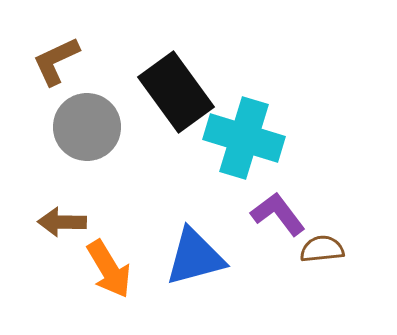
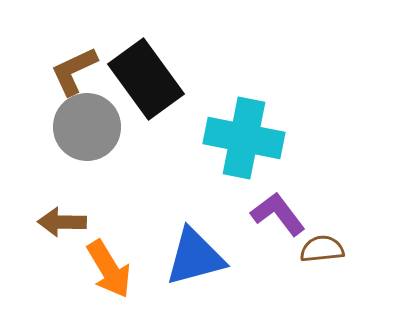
brown L-shape: moved 18 px right, 10 px down
black rectangle: moved 30 px left, 13 px up
cyan cross: rotated 6 degrees counterclockwise
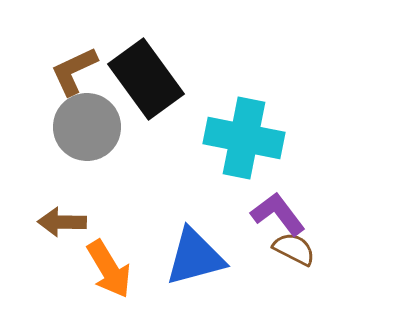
brown semicircle: moved 28 px left; rotated 33 degrees clockwise
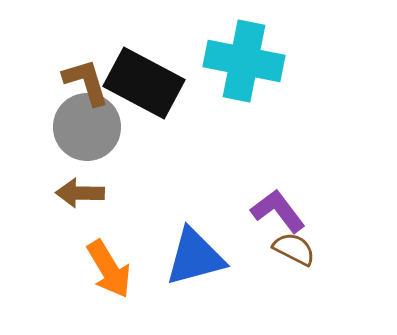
brown L-shape: moved 12 px right, 11 px down; rotated 98 degrees clockwise
black rectangle: moved 2 px left, 4 px down; rotated 26 degrees counterclockwise
cyan cross: moved 77 px up
purple L-shape: moved 3 px up
brown arrow: moved 18 px right, 29 px up
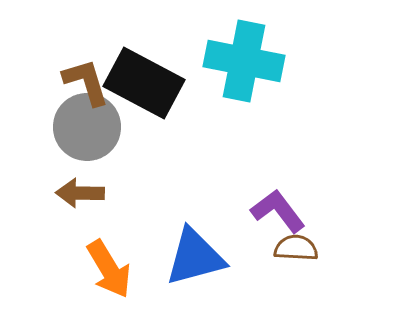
brown semicircle: moved 2 px right, 1 px up; rotated 24 degrees counterclockwise
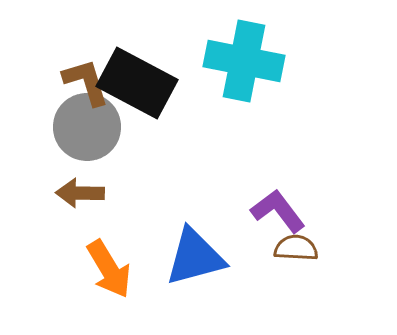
black rectangle: moved 7 px left
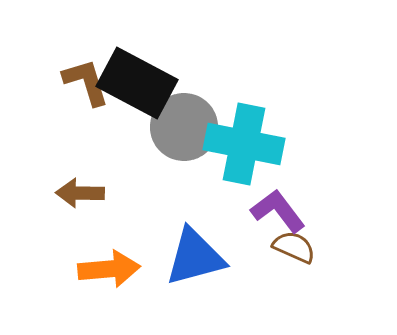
cyan cross: moved 83 px down
gray circle: moved 97 px right
brown semicircle: moved 2 px left, 1 px up; rotated 21 degrees clockwise
orange arrow: rotated 64 degrees counterclockwise
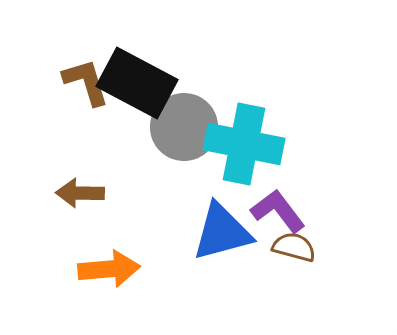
brown semicircle: rotated 9 degrees counterclockwise
blue triangle: moved 27 px right, 25 px up
